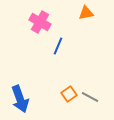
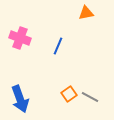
pink cross: moved 20 px left, 16 px down; rotated 10 degrees counterclockwise
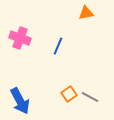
blue arrow: moved 2 px down; rotated 8 degrees counterclockwise
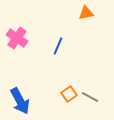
pink cross: moved 3 px left; rotated 15 degrees clockwise
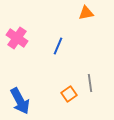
gray line: moved 14 px up; rotated 54 degrees clockwise
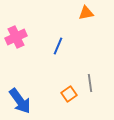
pink cross: moved 1 px left, 1 px up; rotated 30 degrees clockwise
blue arrow: rotated 8 degrees counterclockwise
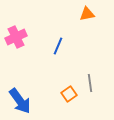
orange triangle: moved 1 px right, 1 px down
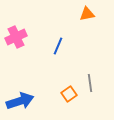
blue arrow: rotated 72 degrees counterclockwise
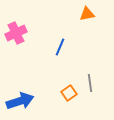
pink cross: moved 4 px up
blue line: moved 2 px right, 1 px down
orange square: moved 1 px up
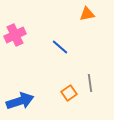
pink cross: moved 1 px left, 2 px down
blue line: rotated 72 degrees counterclockwise
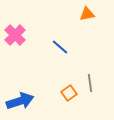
pink cross: rotated 20 degrees counterclockwise
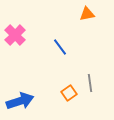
blue line: rotated 12 degrees clockwise
